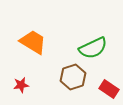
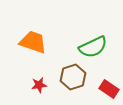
orange trapezoid: rotated 12 degrees counterclockwise
green semicircle: moved 1 px up
red star: moved 18 px right
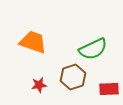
green semicircle: moved 2 px down
red rectangle: rotated 36 degrees counterclockwise
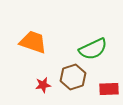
red star: moved 4 px right
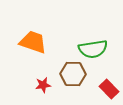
green semicircle: rotated 16 degrees clockwise
brown hexagon: moved 3 px up; rotated 20 degrees clockwise
red rectangle: rotated 48 degrees clockwise
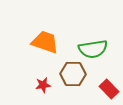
orange trapezoid: moved 12 px right
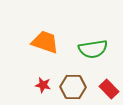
brown hexagon: moved 13 px down
red star: rotated 21 degrees clockwise
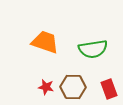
red star: moved 3 px right, 2 px down
red rectangle: rotated 24 degrees clockwise
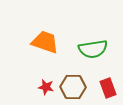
red rectangle: moved 1 px left, 1 px up
